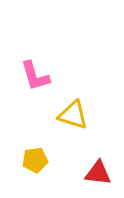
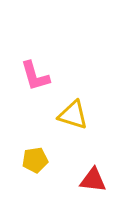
red triangle: moved 5 px left, 7 px down
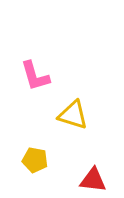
yellow pentagon: rotated 20 degrees clockwise
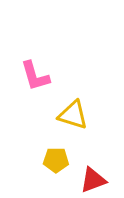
yellow pentagon: moved 21 px right; rotated 10 degrees counterclockwise
red triangle: rotated 28 degrees counterclockwise
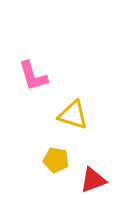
pink L-shape: moved 2 px left
yellow pentagon: rotated 10 degrees clockwise
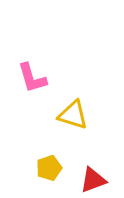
pink L-shape: moved 1 px left, 2 px down
yellow pentagon: moved 7 px left, 8 px down; rotated 30 degrees counterclockwise
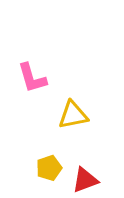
yellow triangle: rotated 28 degrees counterclockwise
red triangle: moved 8 px left
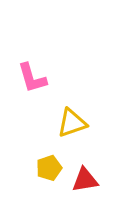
yellow triangle: moved 1 px left, 8 px down; rotated 8 degrees counterclockwise
red triangle: rotated 12 degrees clockwise
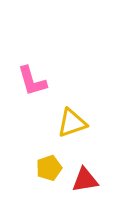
pink L-shape: moved 3 px down
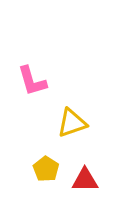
yellow pentagon: moved 3 px left, 1 px down; rotated 20 degrees counterclockwise
red triangle: rotated 8 degrees clockwise
